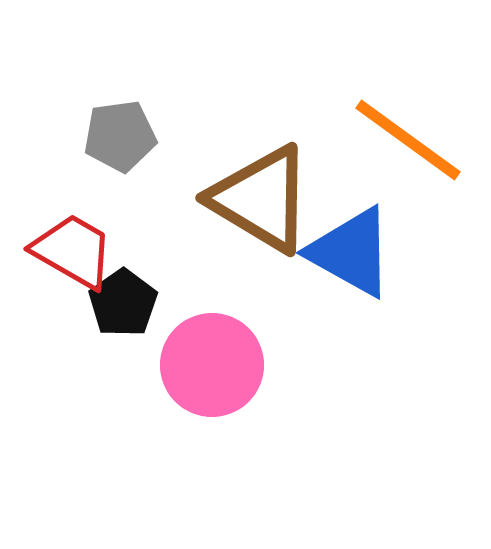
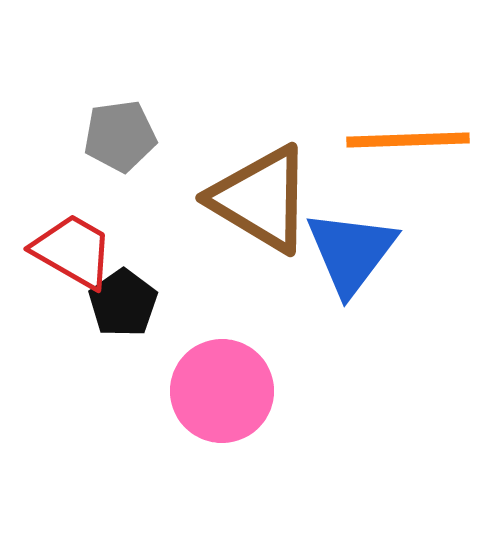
orange line: rotated 38 degrees counterclockwise
blue triangle: rotated 38 degrees clockwise
pink circle: moved 10 px right, 26 px down
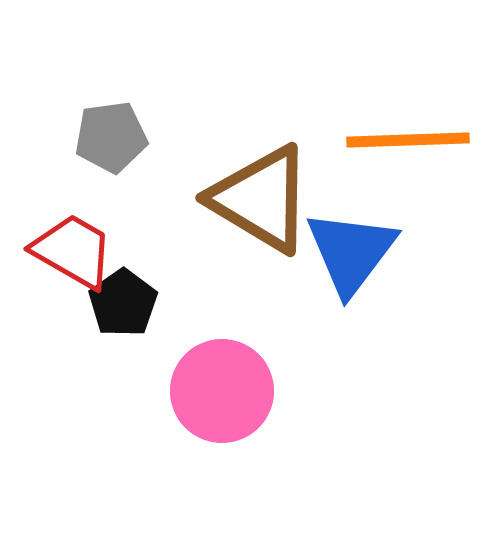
gray pentagon: moved 9 px left, 1 px down
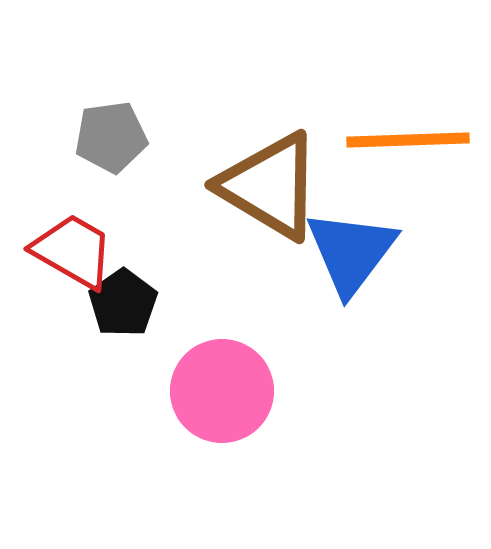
brown triangle: moved 9 px right, 13 px up
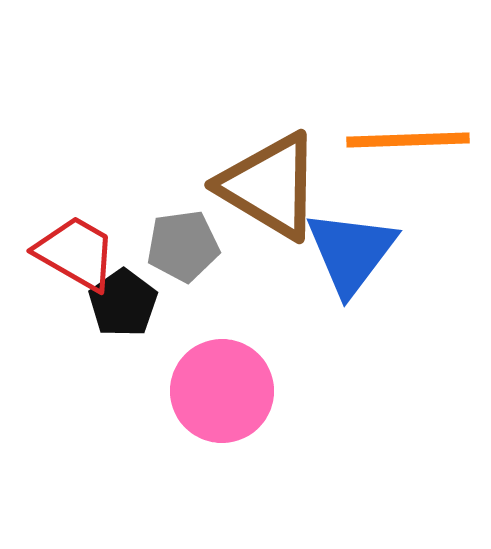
gray pentagon: moved 72 px right, 109 px down
red trapezoid: moved 3 px right, 2 px down
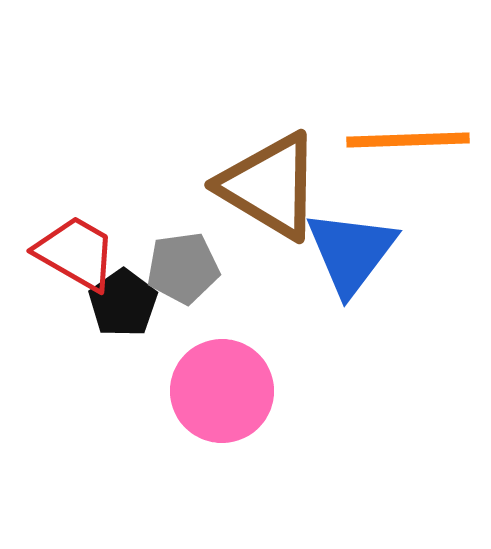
gray pentagon: moved 22 px down
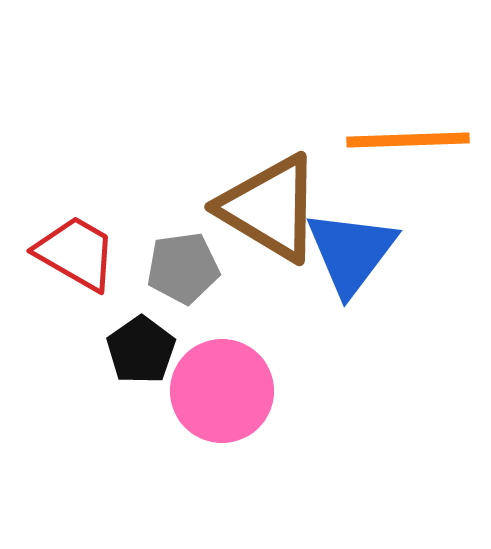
brown triangle: moved 22 px down
black pentagon: moved 18 px right, 47 px down
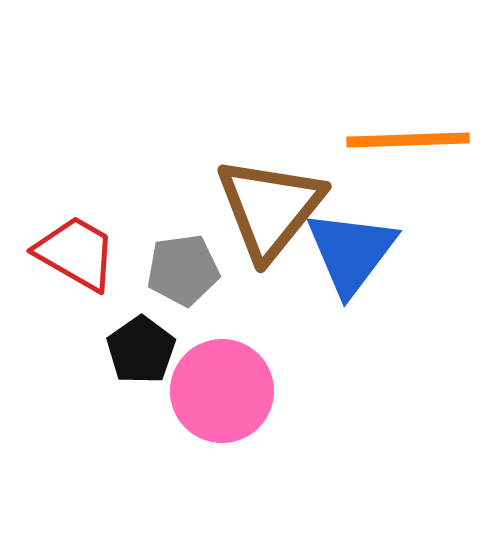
brown triangle: rotated 38 degrees clockwise
gray pentagon: moved 2 px down
